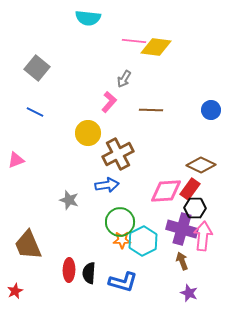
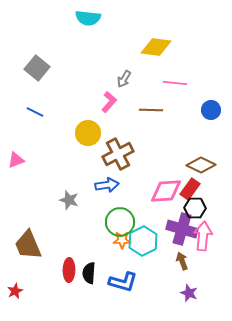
pink line: moved 41 px right, 42 px down
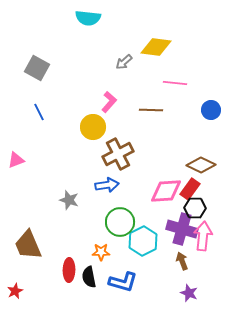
gray square: rotated 10 degrees counterclockwise
gray arrow: moved 17 px up; rotated 18 degrees clockwise
blue line: moved 4 px right; rotated 36 degrees clockwise
yellow circle: moved 5 px right, 6 px up
orange star: moved 21 px left, 12 px down
black semicircle: moved 4 px down; rotated 15 degrees counterclockwise
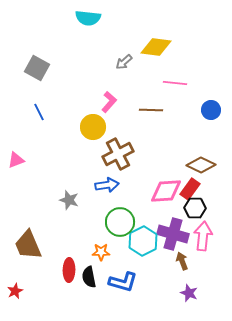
purple cross: moved 9 px left, 5 px down
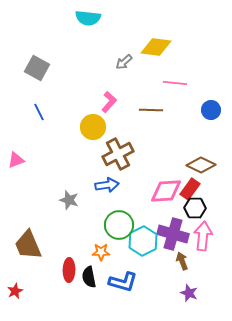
green circle: moved 1 px left, 3 px down
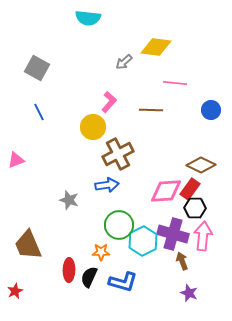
black semicircle: rotated 35 degrees clockwise
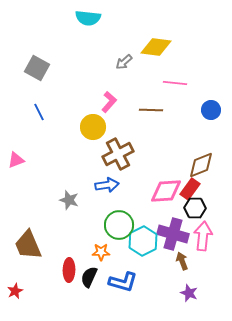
brown diamond: rotated 48 degrees counterclockwise
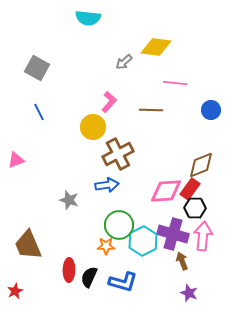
orange star: moved 5 px right, 6 px up
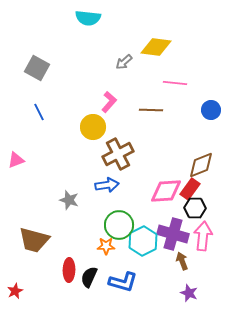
brown trapezoid: moved 6 px right, 5 px up; rotated 52 degrees counterclockwise
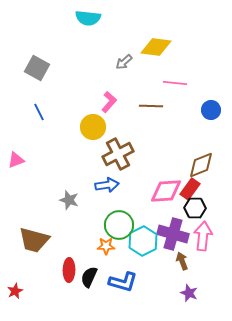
brown line: moved 4 px up
